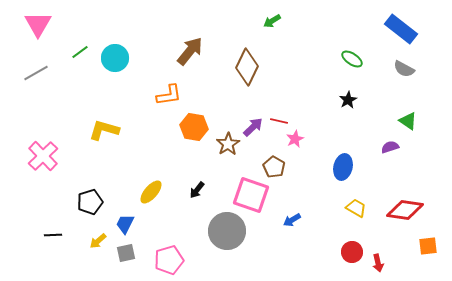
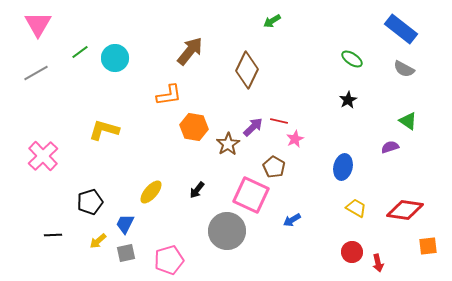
brown diamond: moved 3 px down
pink square: rotated 6 degrees clockwise
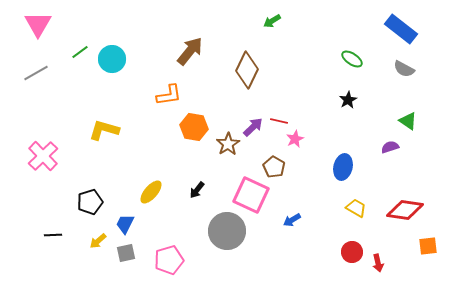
cyan circle: moved 3 px left, 1 px down
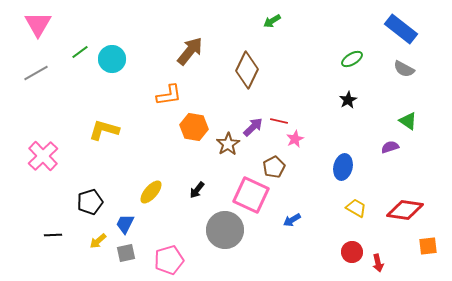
green ellipse: rotated 65 degrees counterclockwise
brown pentagon: rotated 15 degrees clockwise
gray circle: moved 2 px left, 1 px up
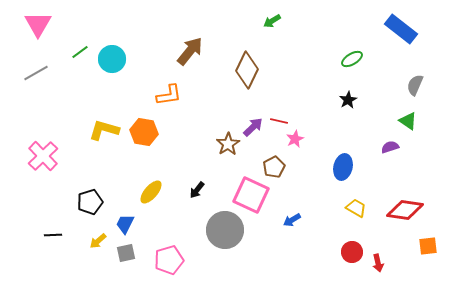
gray semicircle: moved 11 px right, 16 px down; rotated 85 degrees clockwise
orange hexagon: moved 50 px left, 5 px down
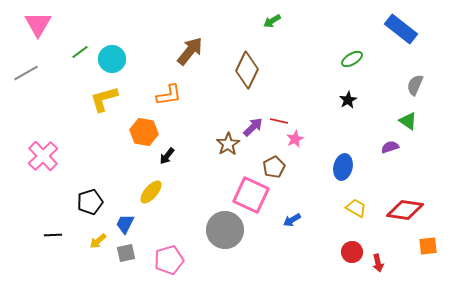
gray line: moved 10 px left
yellow L-shape: moved 31 px up; rotated 32 degrees counterclockwise
black arrow: moved 30 px left, 34 px up
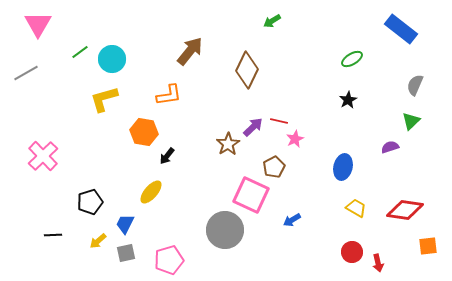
green triangle: moved 3 px right; rotated 42 degrees clockwise
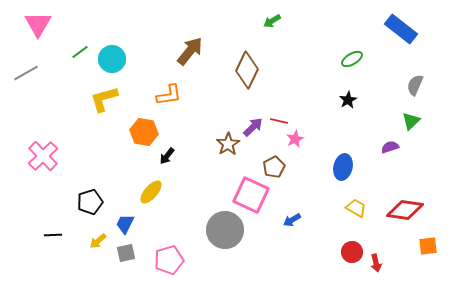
red arrow: moved 2 px left
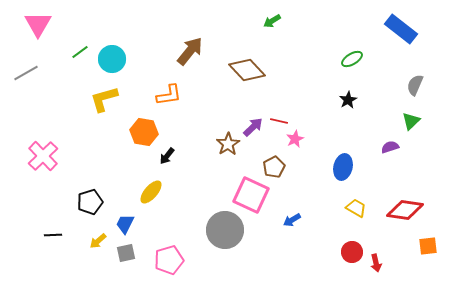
brown diamond: rotated 69 degrees counterclockwise
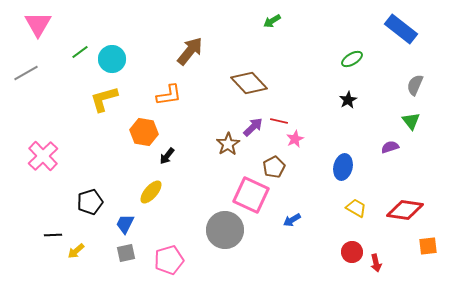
brown diamond: moved 2 px right, 13 px down
green triangle: rotated 24 degrees counterclockwise
yellow arrow: moved 22 px left, 10 px down
